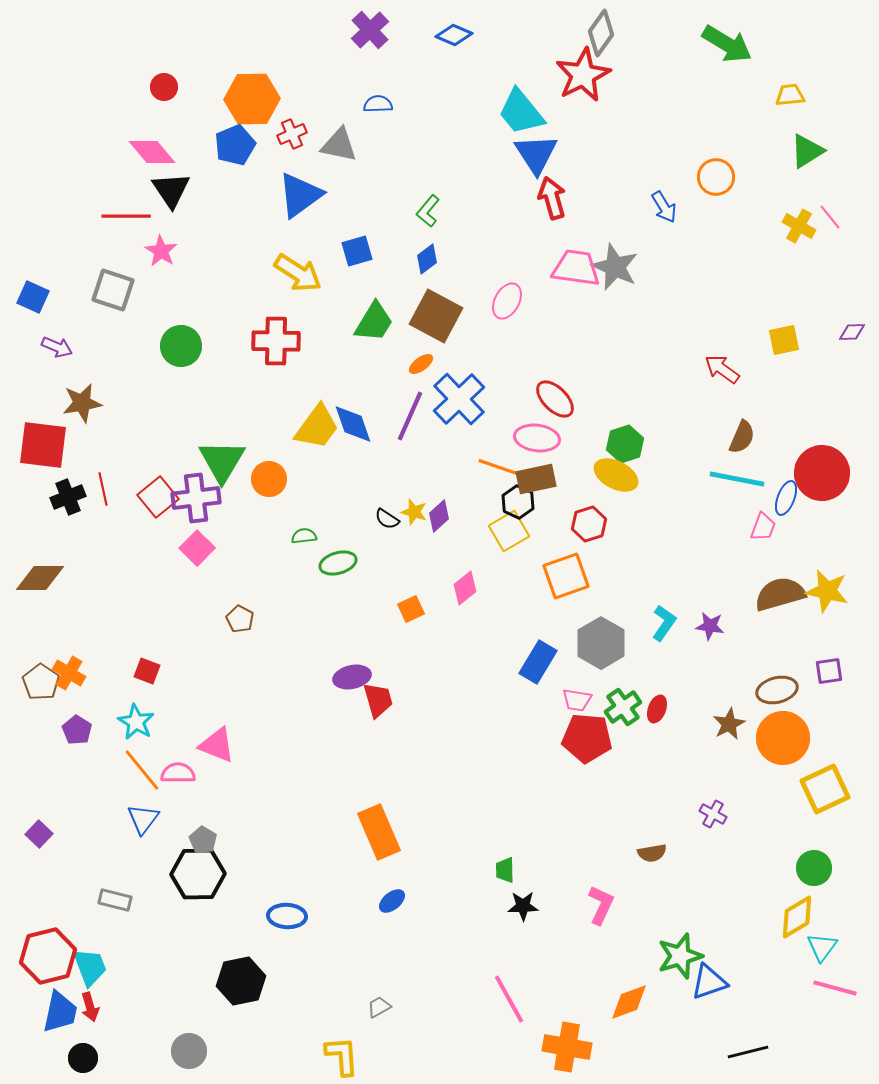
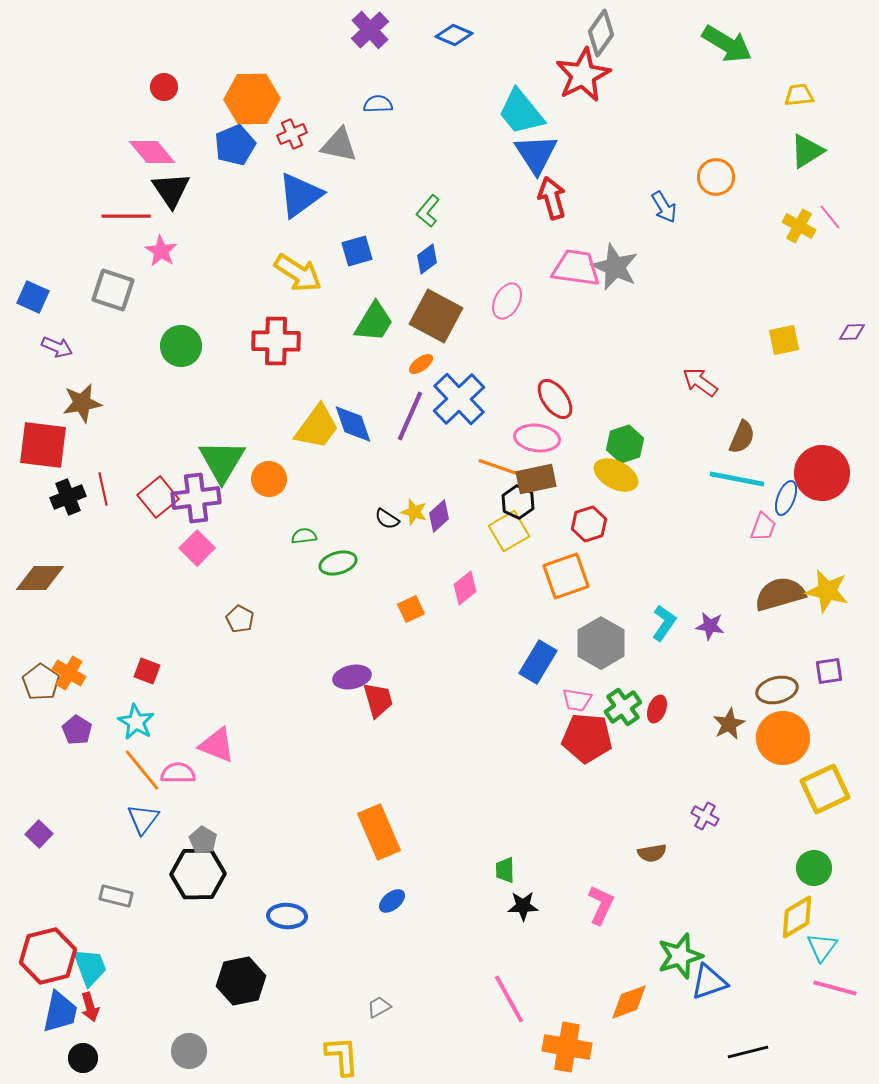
yellow trapezoid at (790, 95): moved 9 px right
red arrow at (722, 369): moved 22 px left, 13 px down
red ellipse at (555, 399): rotated 9 degrees clockwise
purple cross at (713, 814): moved 8 px left, 2 px down
gray rectangle at (115, 900): moved 1 px right, 4 px up
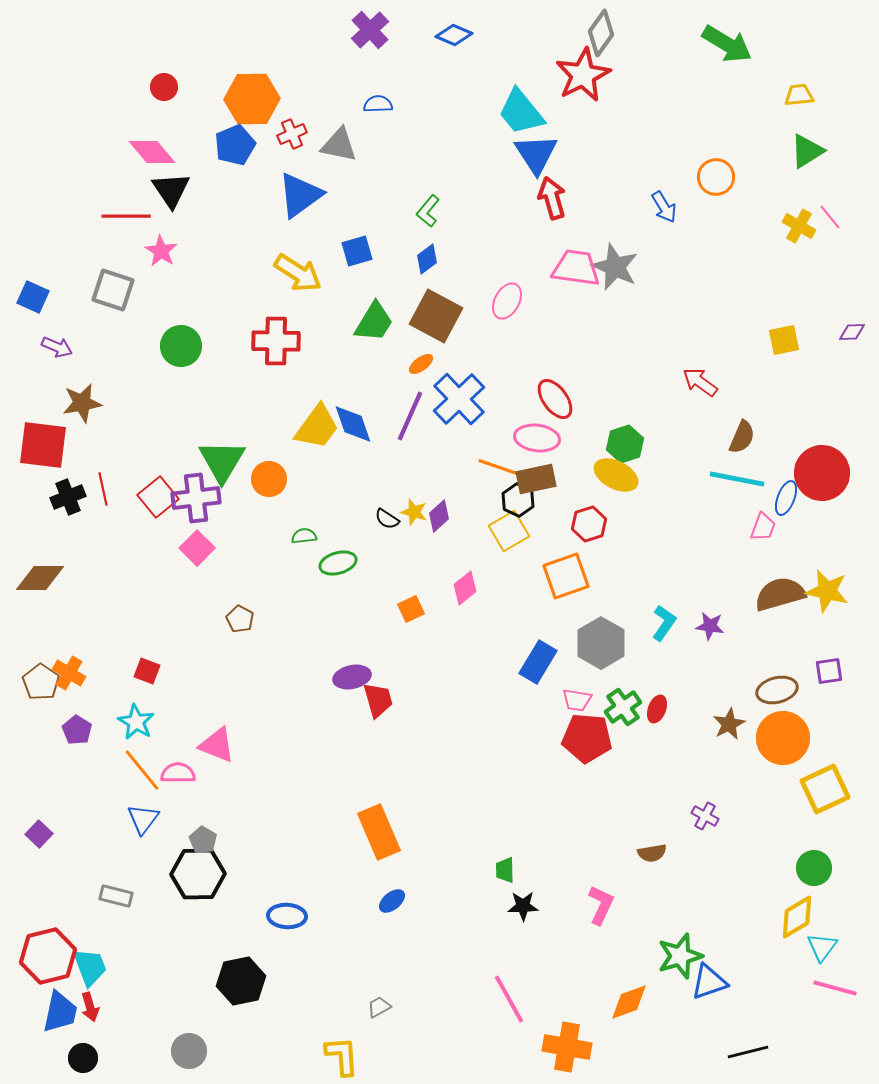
black hexagon at (518, 502): moved 2 px up
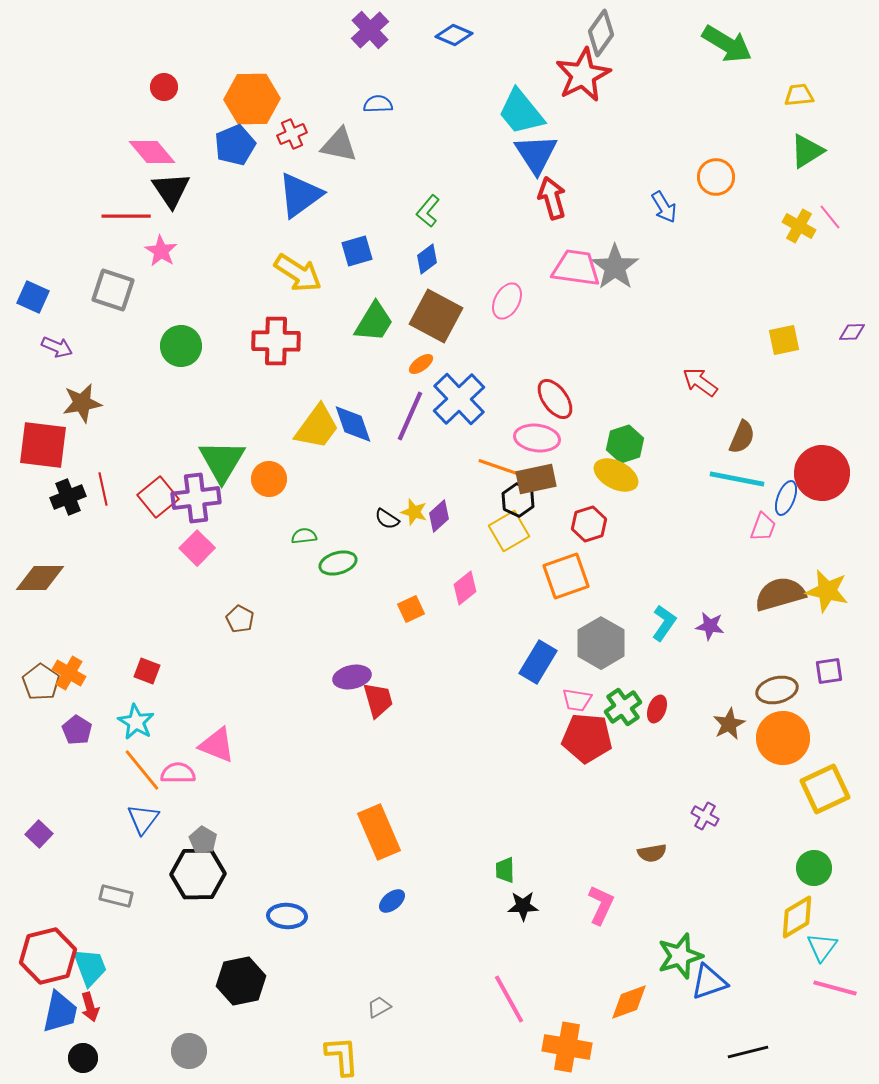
gray star at (615, 267): rotated 12 degrees clockwise
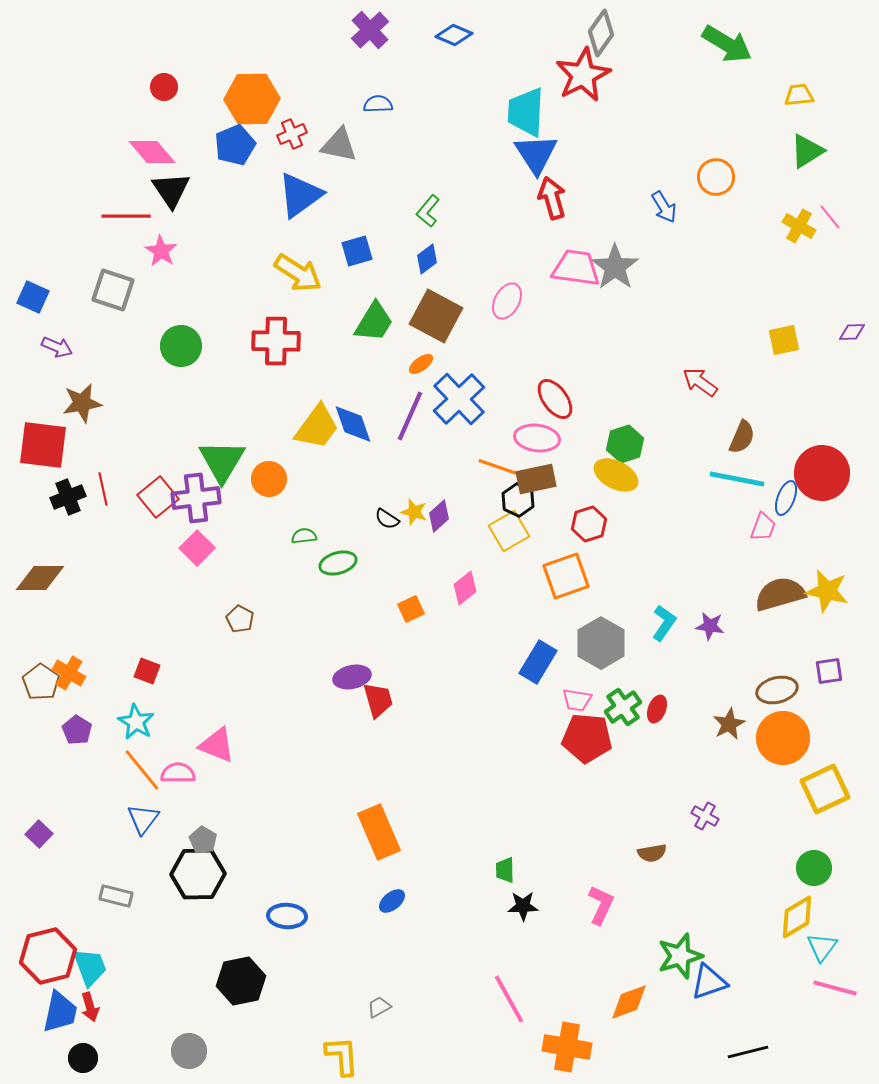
cyan trapezoid at (521, 112): moved 5 px right; rotated 42 degrees clockwise
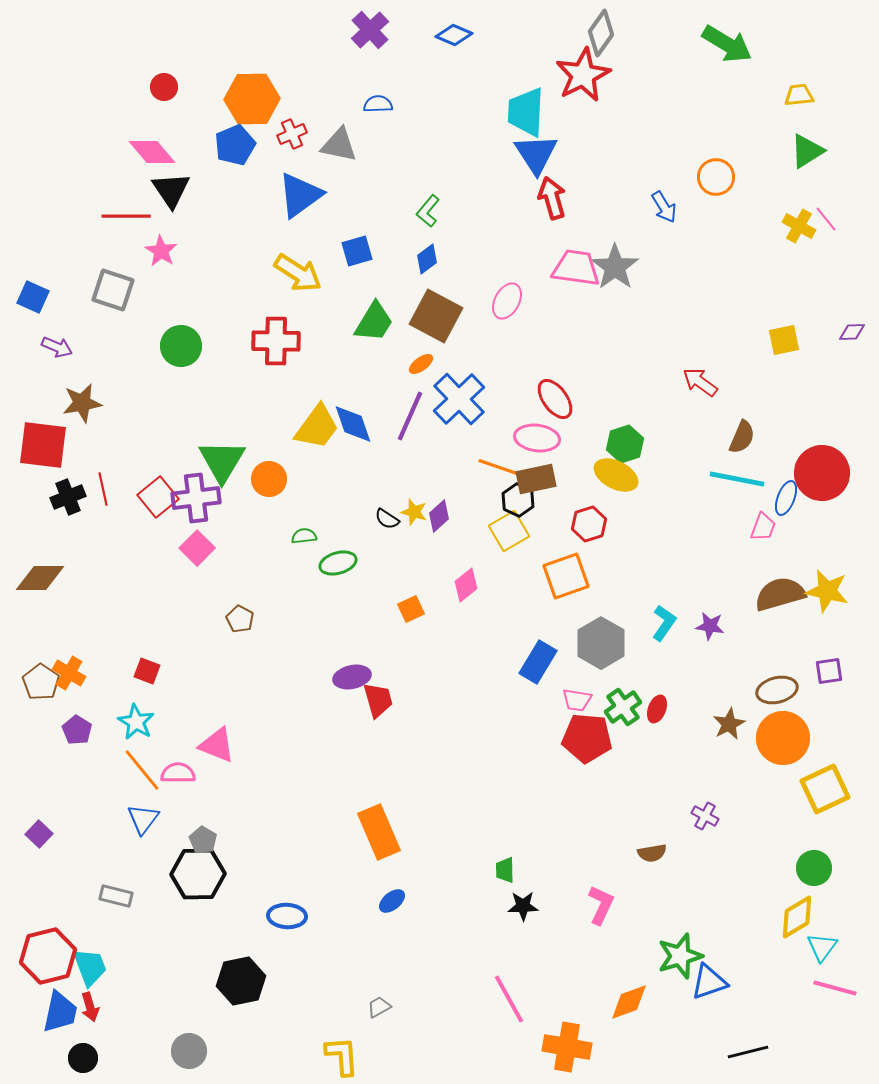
pink line at (830, 217): moved 4 px left, 2 px down
pink diamond at (465, 588): moved 1 px right, 3 px up
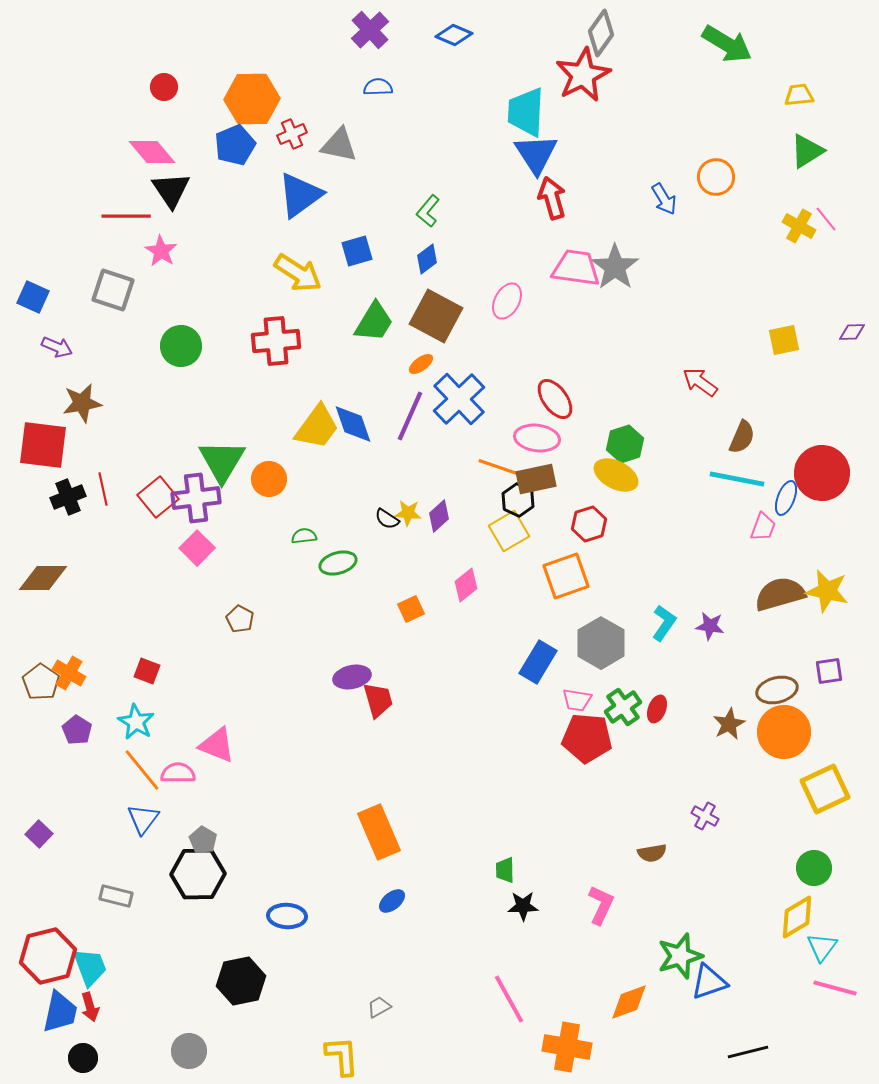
blue semicircle at (378, 104): moved 17 px up
blue arrow at (664, 207): moved 8 px up
red cross at (276, 341): rotated 6 degrees counterclockwise
yellow star at (414, 512): moved 6 px left, 1 px down; rotated 12 degrees counterclockwise
brown diamond at (40, 578): moved 3 px right
orange circle at (783, 738): moved 1 px right, 6 px up
